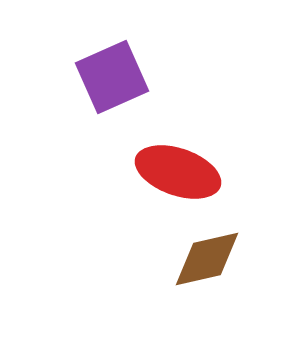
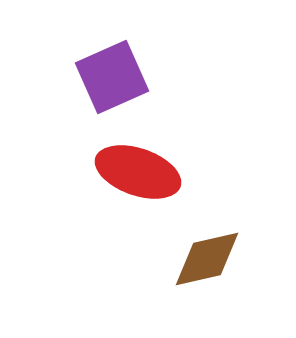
red ellipse: moved 40 px left
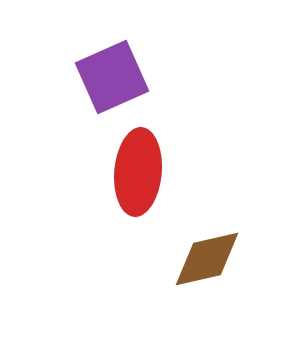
red ellipse: rotated 76 degrees clockwise
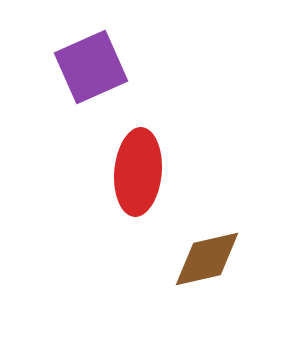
purple square: moved 21 px left, 10 px up
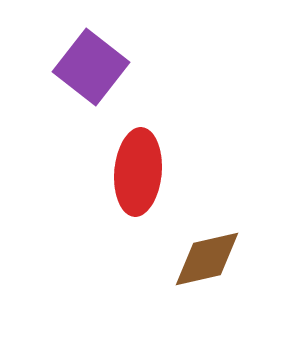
purple square: rotated 28 degrees counterclockwise
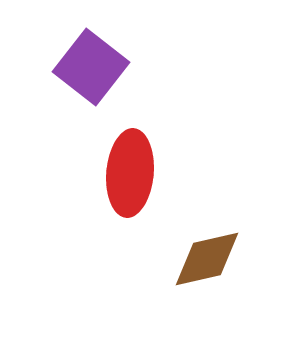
red ellipse: moved 8 px left, 1 px down
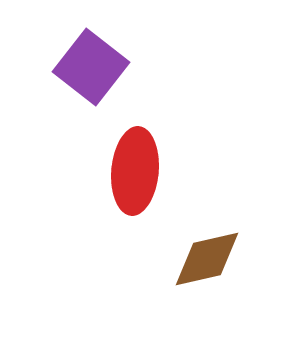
red ellipse: moved 5 px right, 2 px up
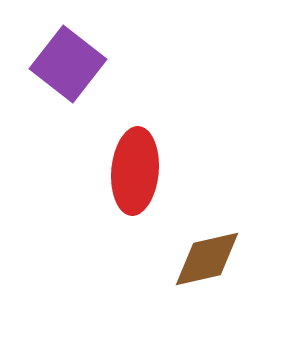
purple square: moved 23 px left, 3 px up
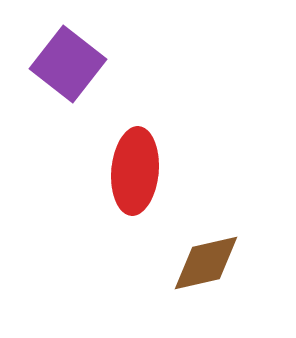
brown diamond: moved 1 px left, 4 px down
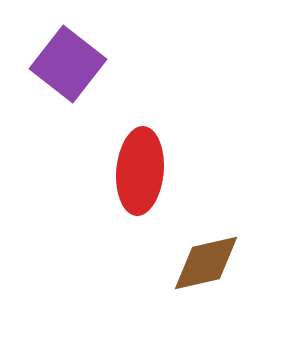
red ellipse: moved 5 px right
